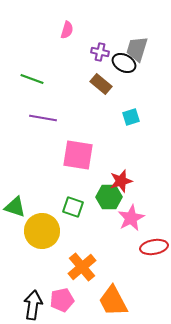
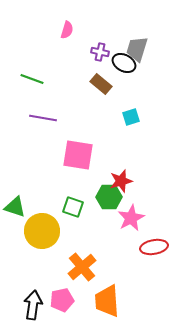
orange trapezoid: moved 6 px left; rotated 24 degrees clockwise
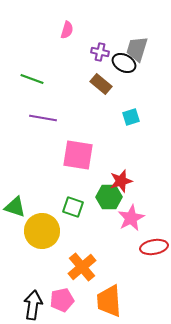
orange trapezoid: moved 2 px right
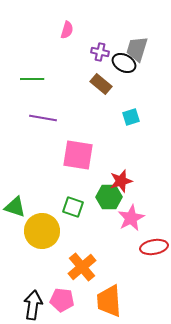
green line: rotated 20 degrees counterclockwise
pink pentagon: rotated 20 degrees clockwise
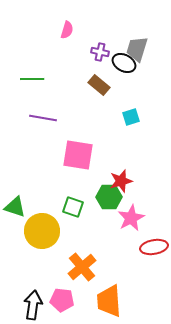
brown rectangle: moved 2 px left, 1 px down
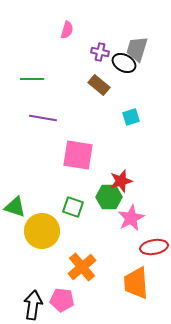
orange trapezoid: moved 27 px right, 18 px up
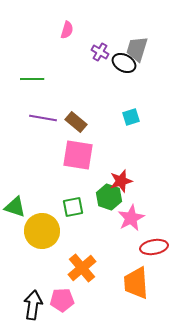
purple cross: rotated 18 degrees clockwise
brown rectangle: moved 23 px left, 37 px down
green hexagon: rotated 20 degrees clockwise
green square: rotated 30 degrees counterclockwise
orange cross: moved 1 px down
pink pentagon: rotated 10 degrees counterclockwise
